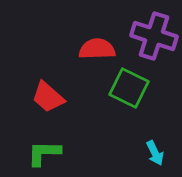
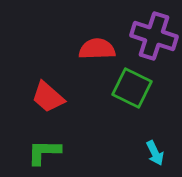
green square: moved 3 px right
green L-shape: moved 1 px up
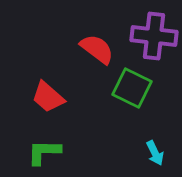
purple cross: rotated 12 degrees counterclockwise
red semicircle: rotated 39 degrees clockwise
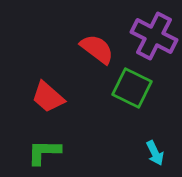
purple cross: rotated 21 degrees clockwise
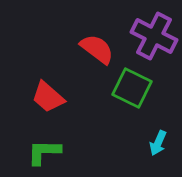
cyan arrow: moved 3 px right, 10 px up; rotated 50 degrees clockwise
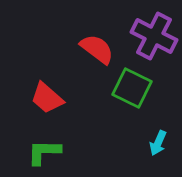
red trapezoid: moved 1 px left, 1 px down
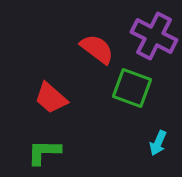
green square: rotated 6 degrees counterclockwise
red trapezoid: moved 4 px right
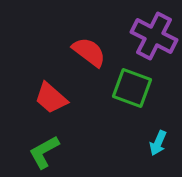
red semicircle: moved 8 px left, 3 px down
green L-shape: rotated 30 degrees counterclockwise
